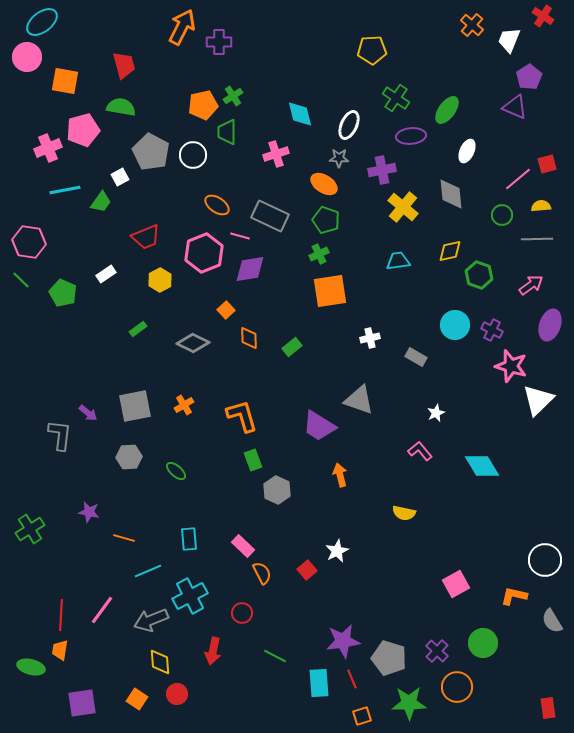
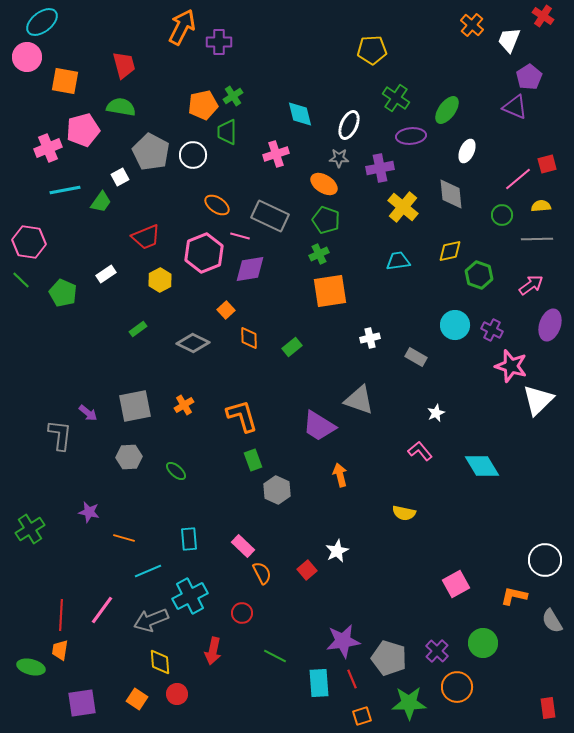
purple cross at (382, 170): moved 2 px left, 2 px up
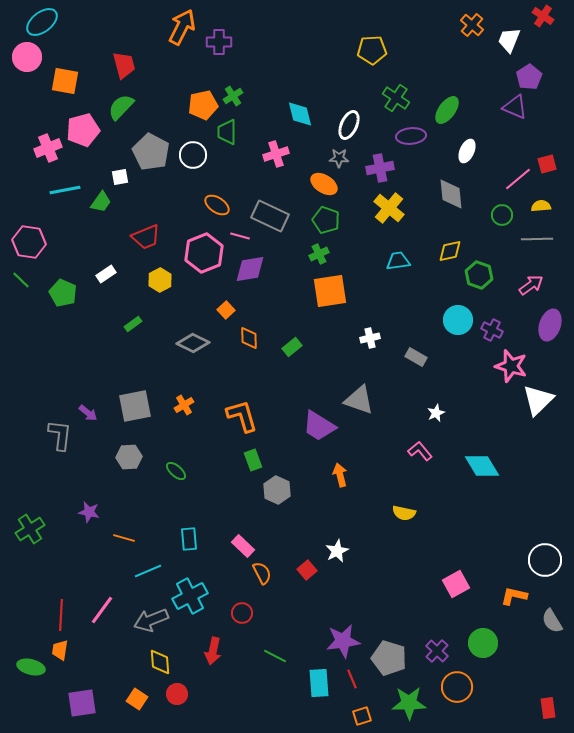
green semicircle at (121, 107): rotated 56 degrees counterclockwise
white square at (120, 177): rotated 18 degrees clockwise
yellow cross at (403, 207): moved 14 px left, 1 px down
cyan circle at (455, 325): moved 3 px right, 5 px up
green rectangle at (138, 329): moved 5 px left, 5 px up
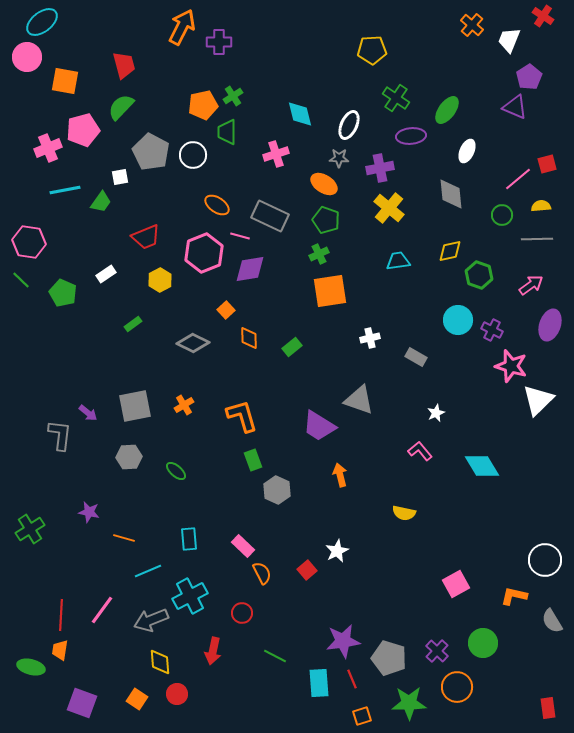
purple square at (82, 703): rotated 28 degrees clockwise
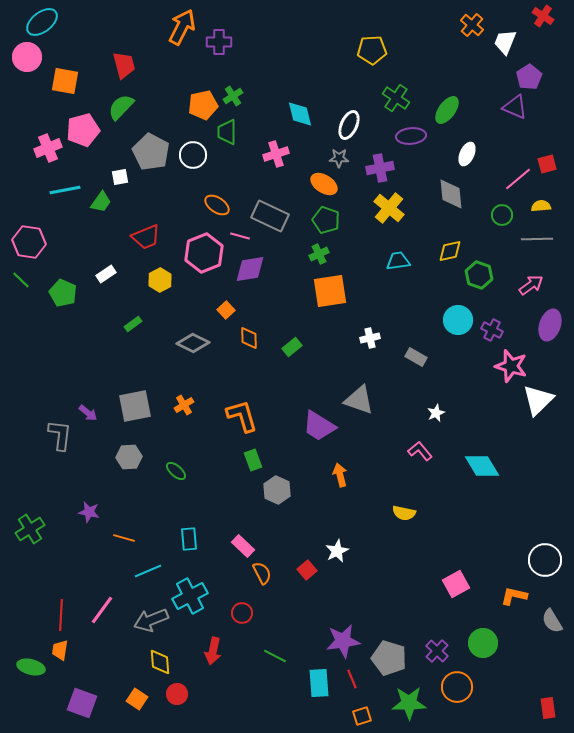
white trapezoid at (509, 40): moved 4 px left, 2 px down
white ellipse at (467, 151): moved 3 px down
